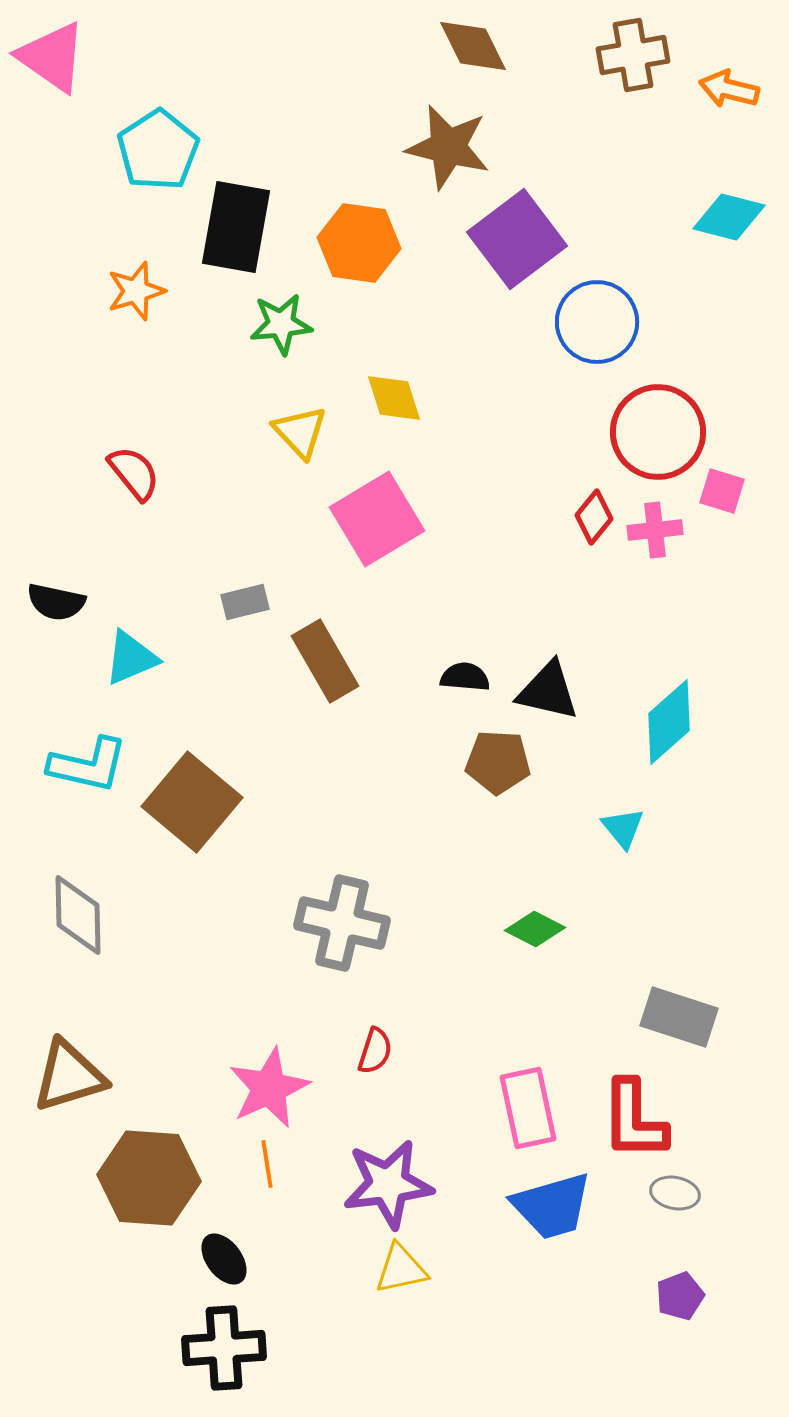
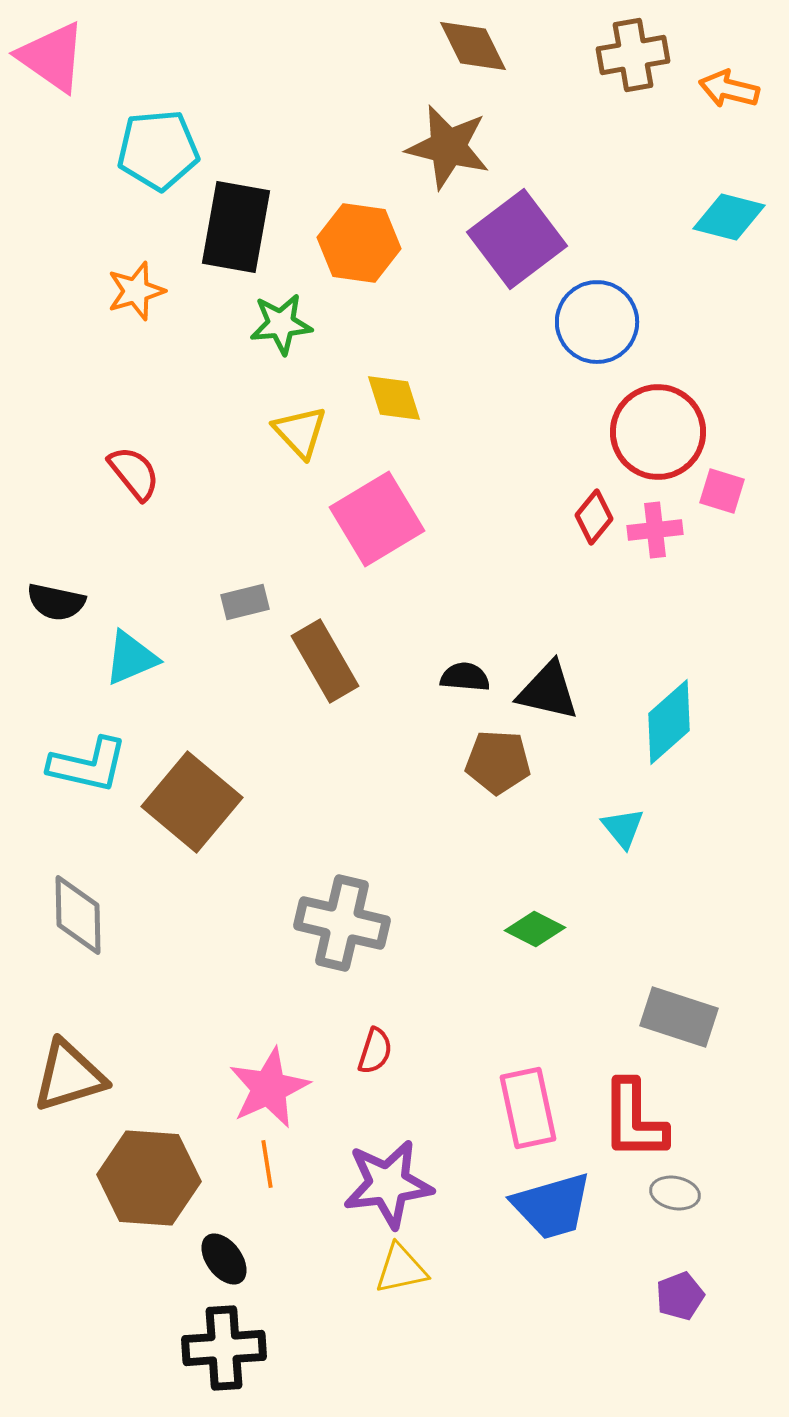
cyan pentagon at (158, 150): rotated 28 degrees clockwise
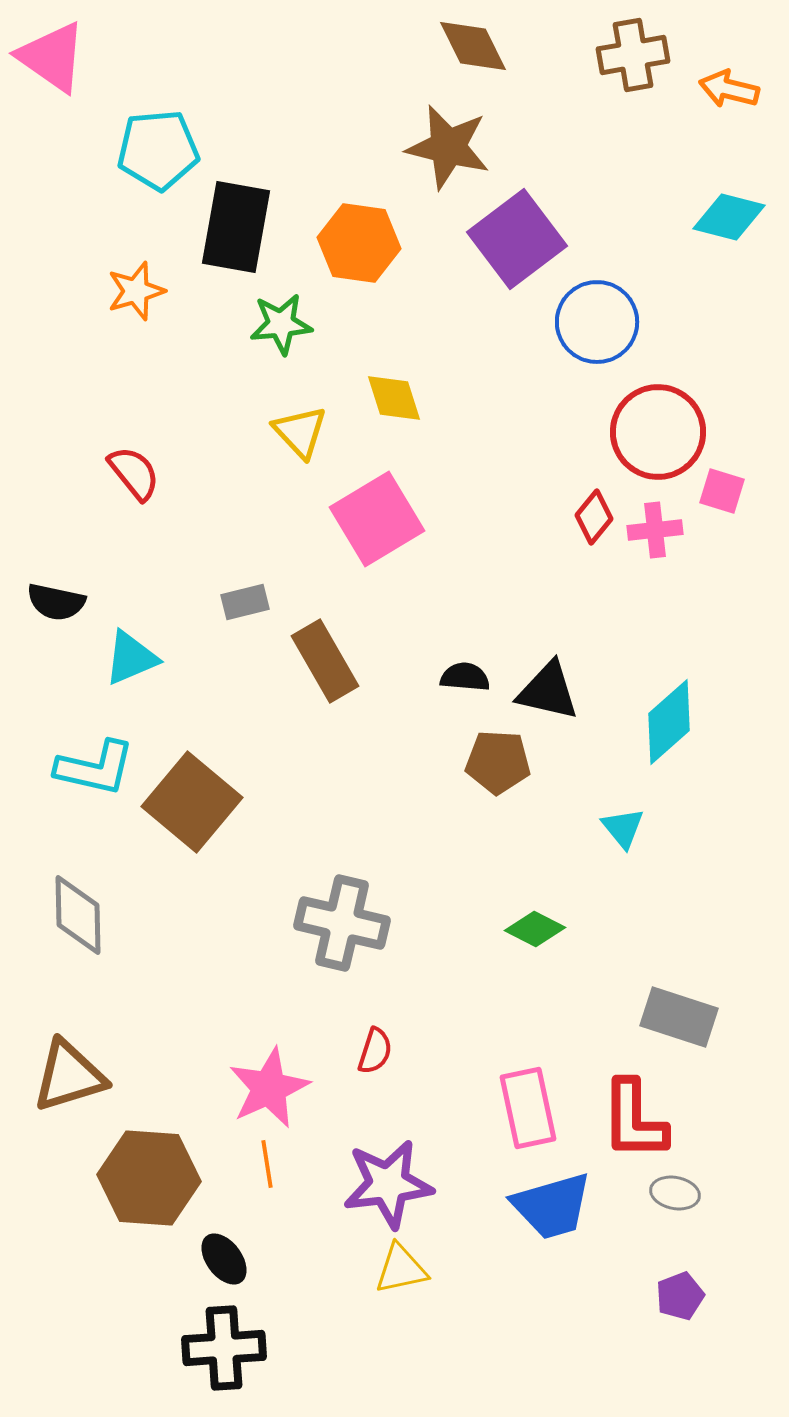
cyan L-shape at (88, 765): moved 7 px right, 3 px down
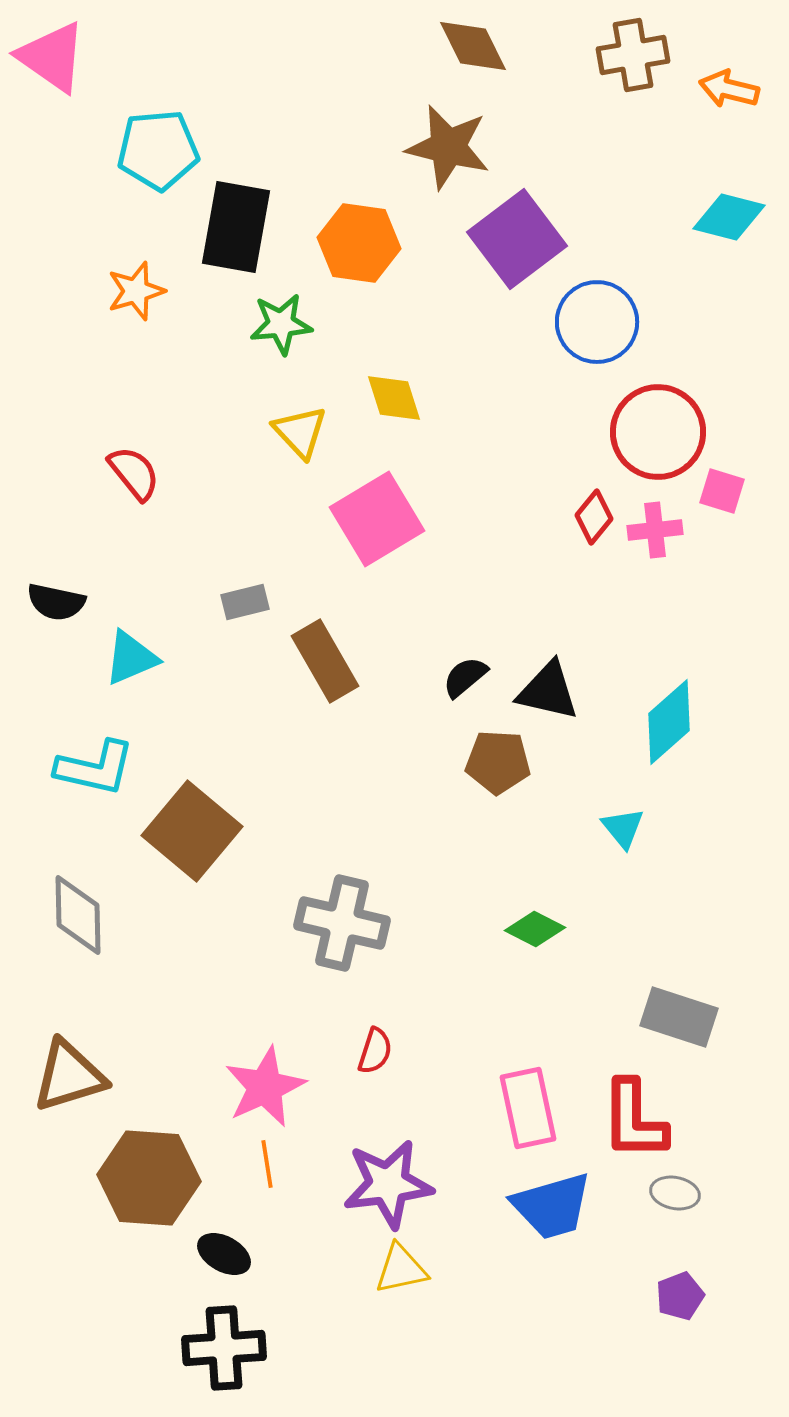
black semicircle at (465, 677): rotated 45 degrees counterclockwise
brown square at (192, 802): moved 29 px down
pink star at (269, 1088): moved 4 px left, 1 px up
black ellipse at (224, 1259): moved 5 px up; rotated 24 degrees counterclockwise
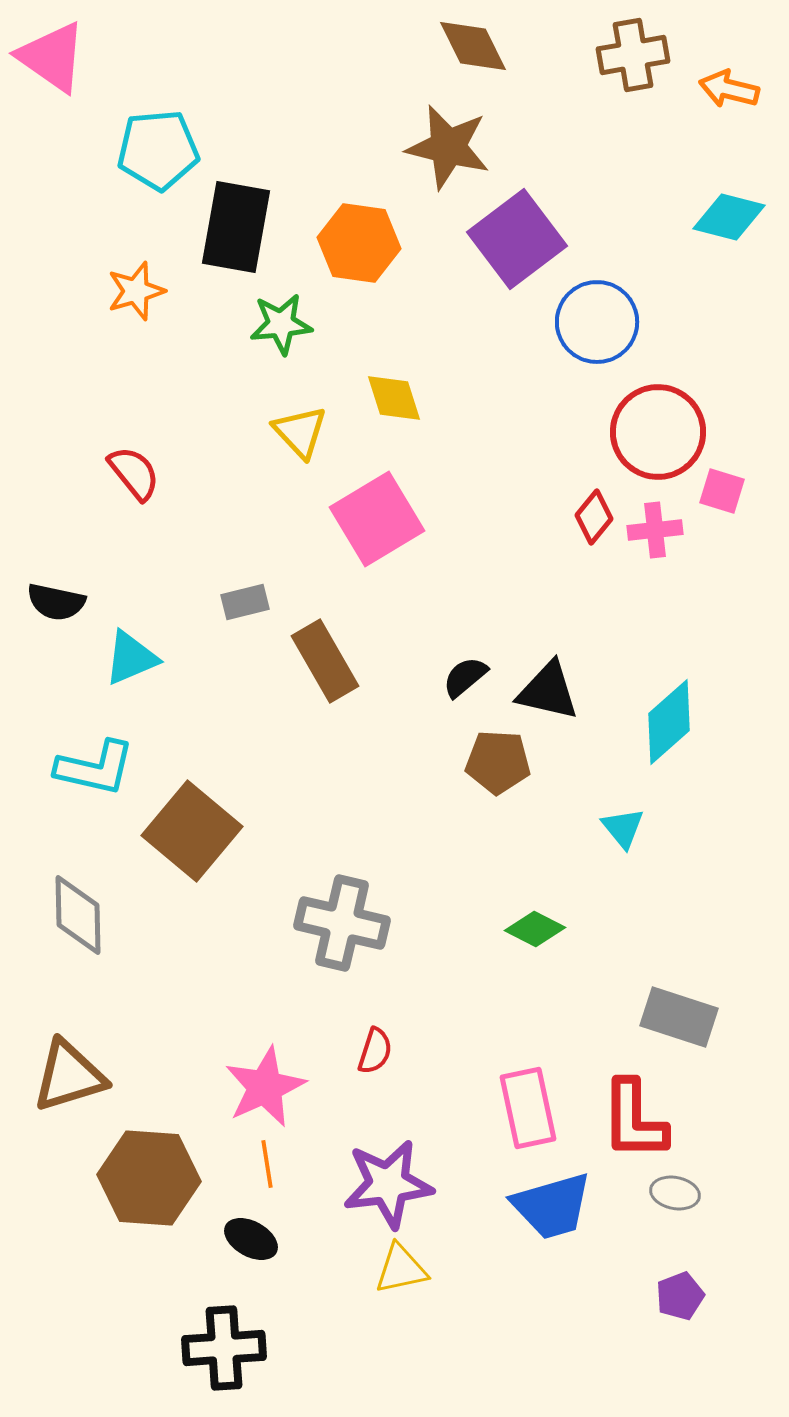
black ellipse at (224, 1254): moved 27 px right, 15 px up
